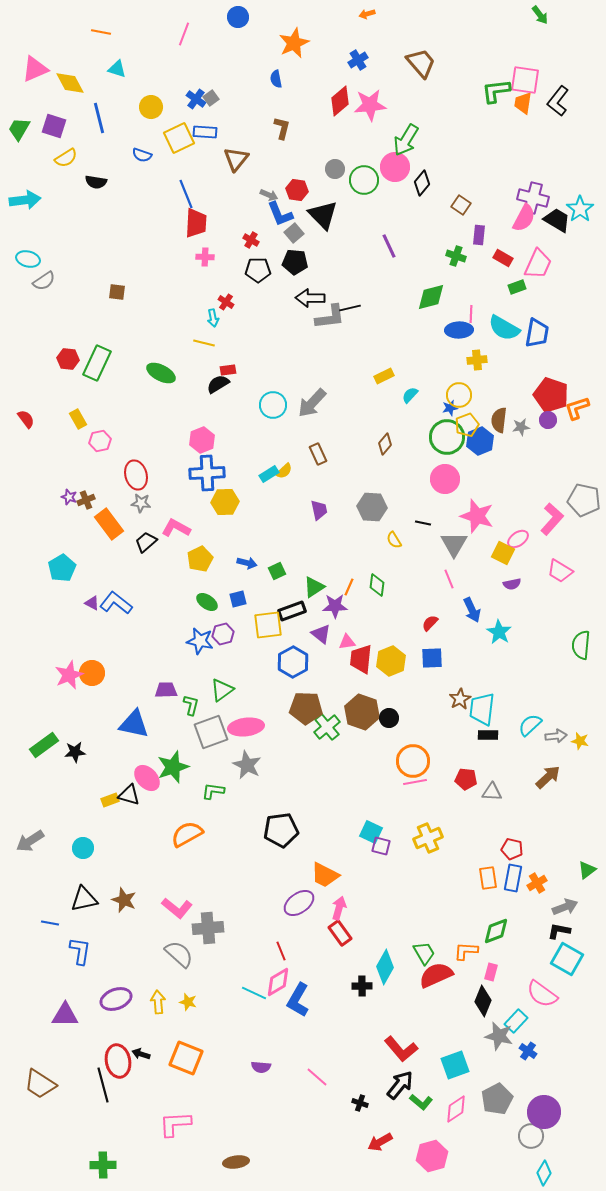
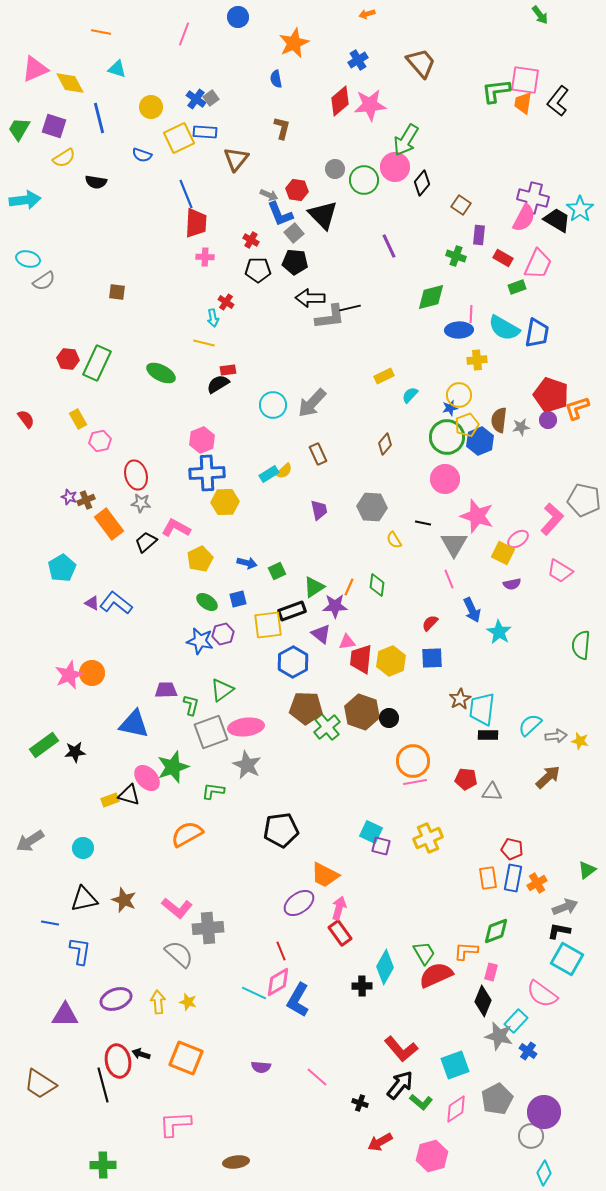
yellow semicircle at (66, 158): moved 2 px left
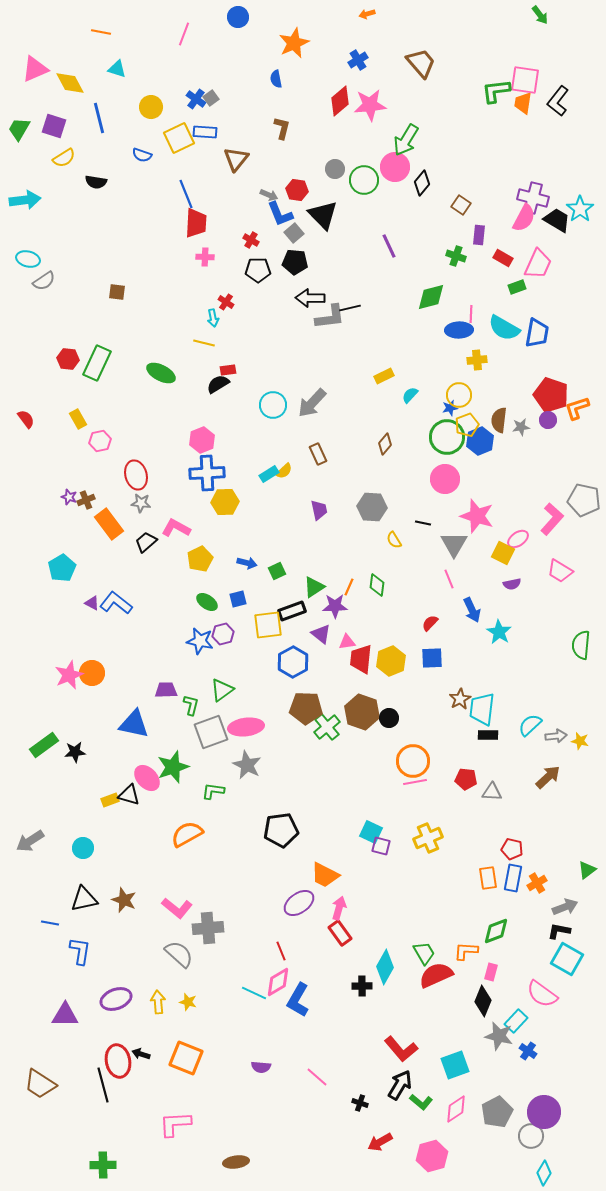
black arrow at (400, 1085): rotated 8 degrees counterclockwise
gray pentagon at (497, 1099): moved 13 px down
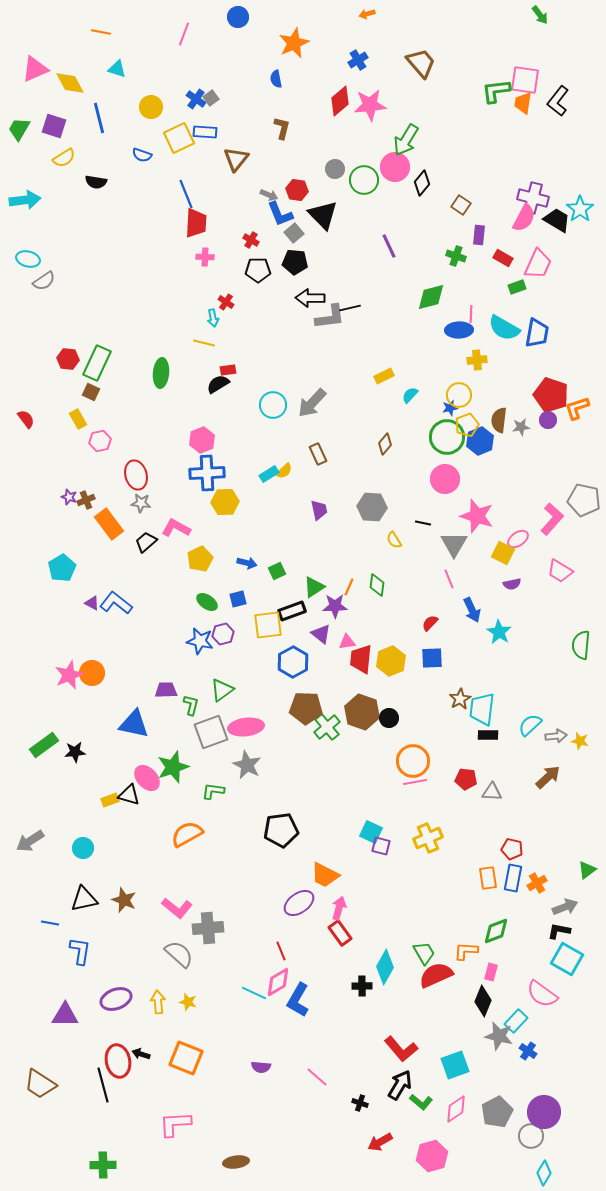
brown square at (117, 292): moved 26 px left, 100 px down; rotated 18 degrees clockwise
green ellipse at (161, 373): rotated 68 degrees clockwise
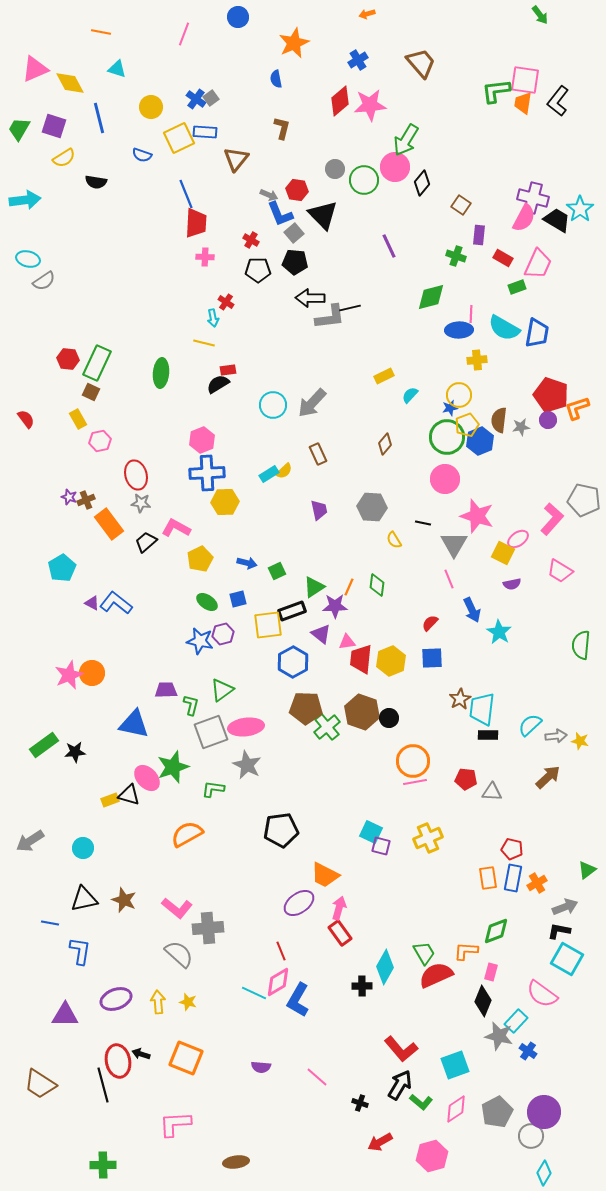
green L-shape at (213, 791): moved 2 px up
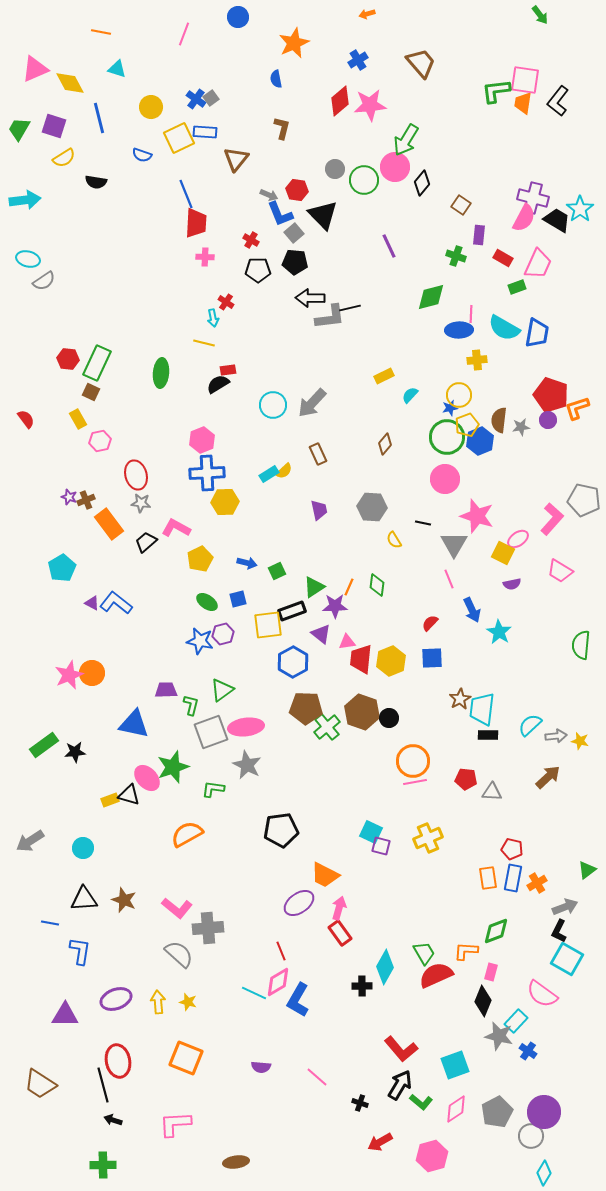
black triangle at (84, 899): rotated 8 degrees clockwise
black L-shape at (559, 931): rotated 75 degrees counterclockwise
black arrow at (141, 1054): moved 28 px left, 66 px down
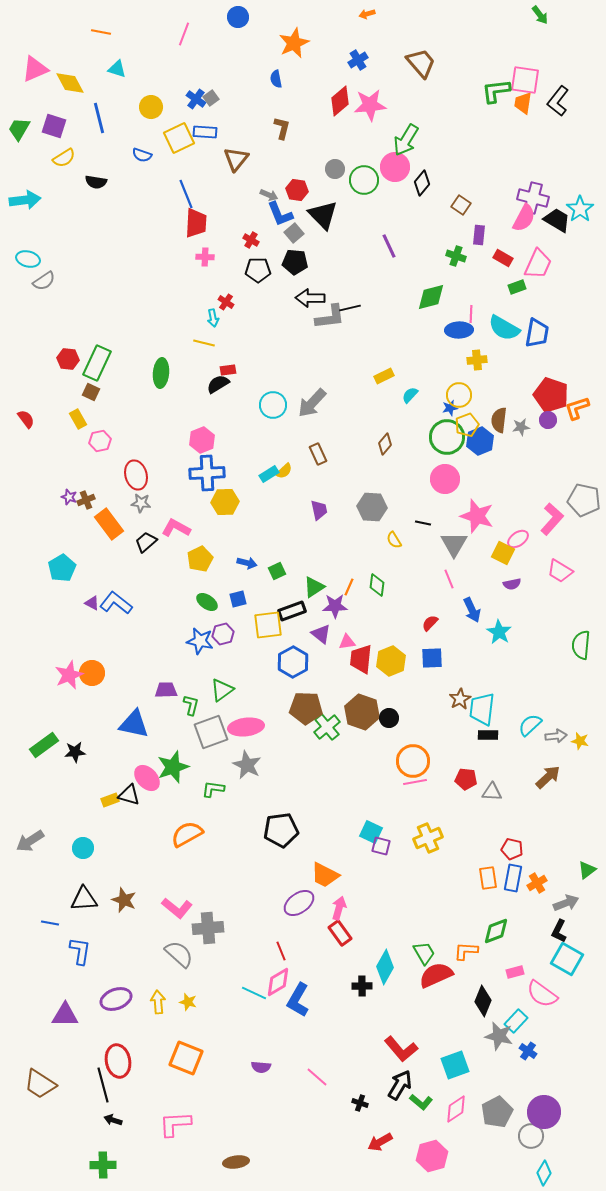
gray arrow at (565, 907): moved 1 px right, 4 px up
pink rectangle at (491, 972): moved 24 px right; rotated 60 degrees clockwise
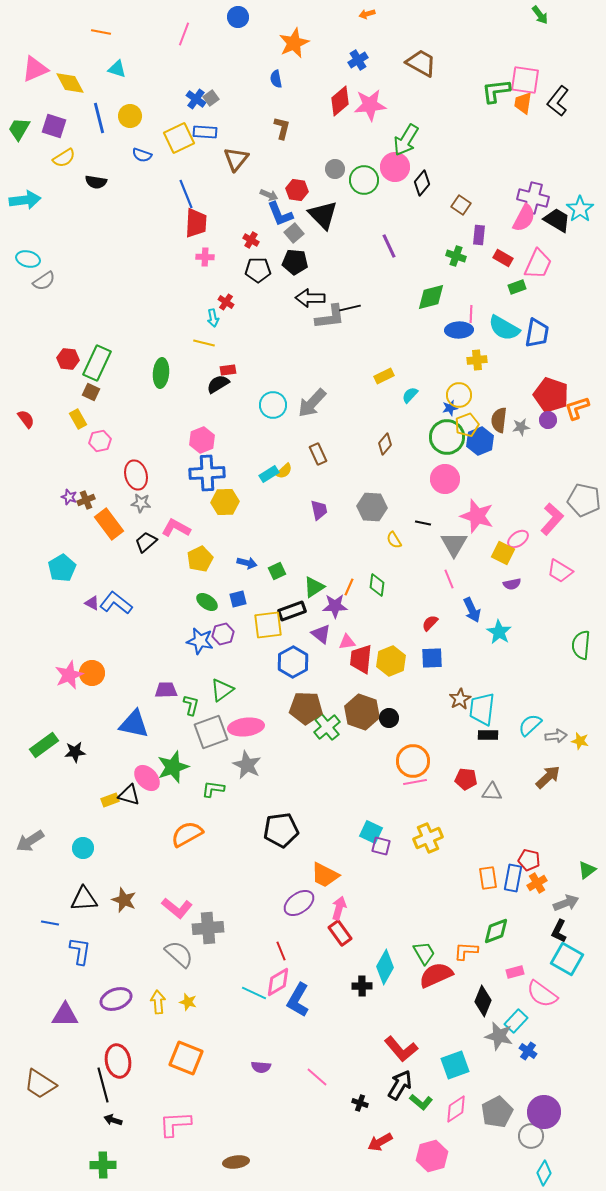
brown trapezoid at (421, 63): rotated 20 degrees counterclockwise
yellow circle at (151, 107): moved 21 px left, 9 px down
red pentagon at (512, 849): moved 17 px right, 11 px down
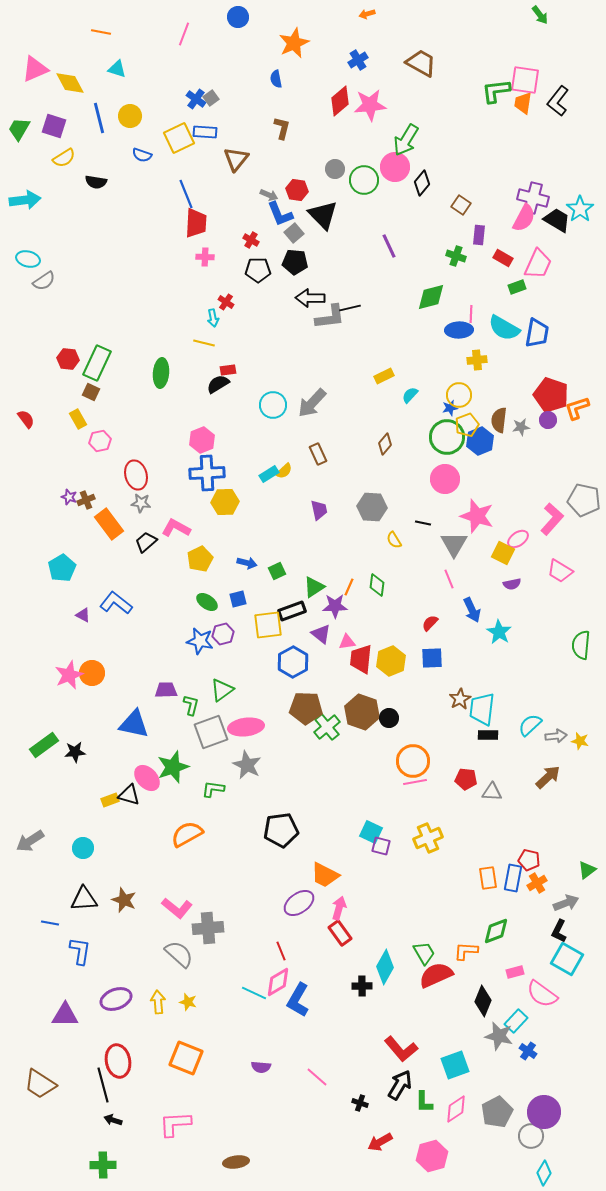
purple triangle at (92, 603): moved 9 px left, 12 px down
green L-shape at (421, 1102): moved 3 px right; rotated 50 degrees clockwise
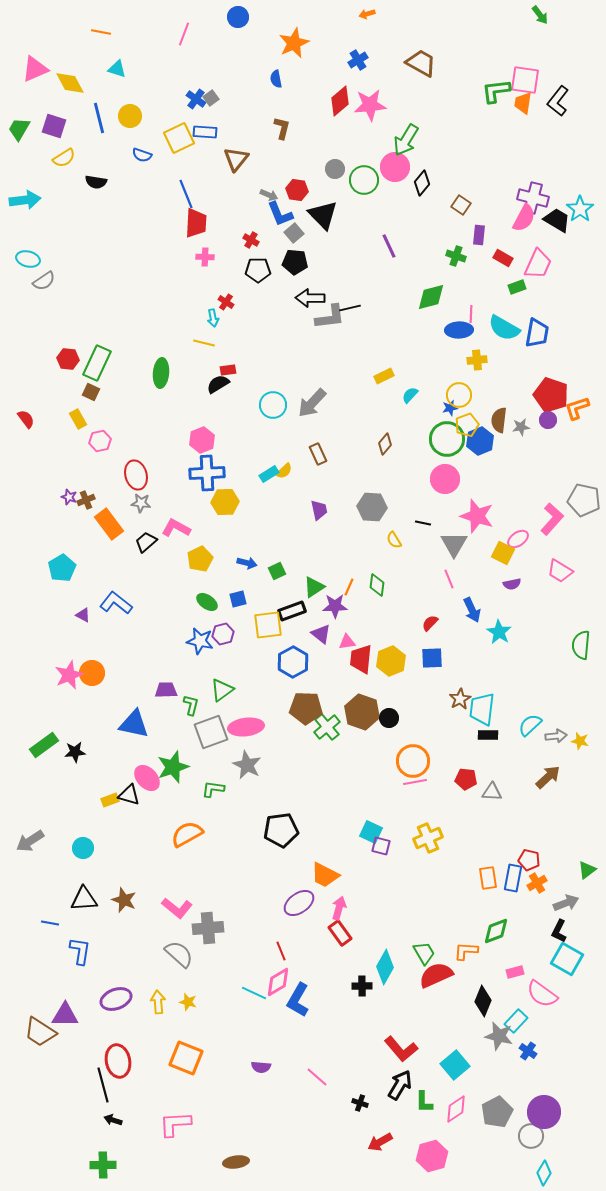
green circle at (447, 437): moved 2 px down
cyan square at (455, 1065): rotated 20 degrees counterclockwise
brown trapezoid at (40, 1084): moved 52 px up
